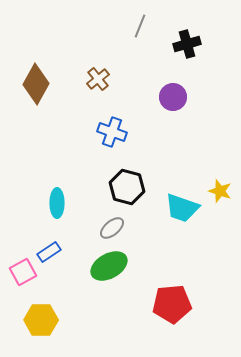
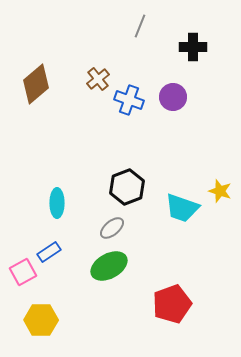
black cross: moved 6 px right, 3 px down; rotated 16 degrees clockwise
brown diamond: rotated 21 degrees clockwise
blue cross: moved 17 px right, 32 px up
black hexagon: rotated 24 degrees clockwise
red pentagon: rotated 15 degrees counterclockwise
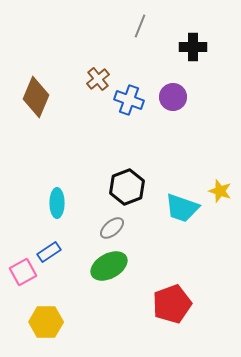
brown diamond: moved 13 px down; rotated 27 degrees counterclockwise
yellow hexagon: moved 5 px right, 2 px down
